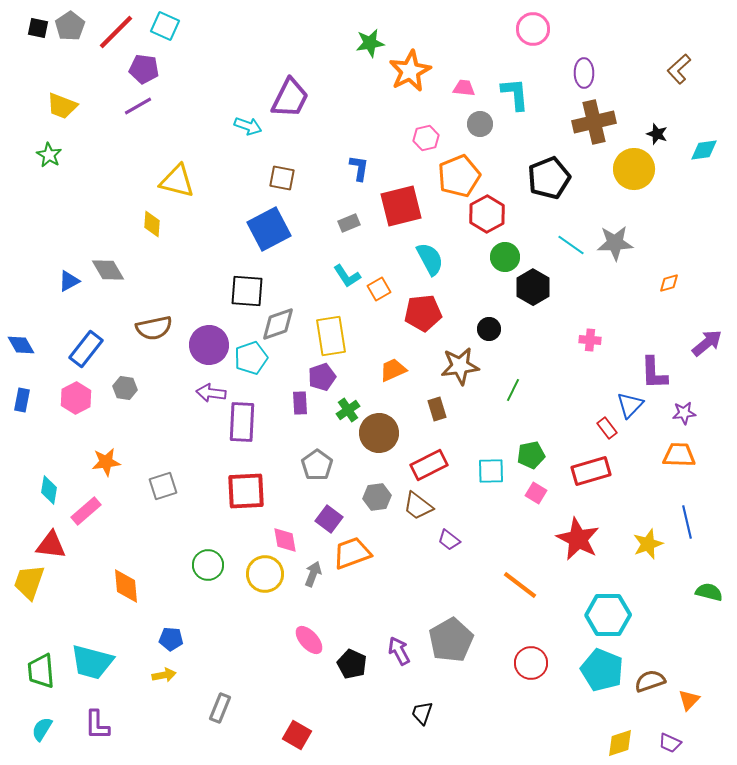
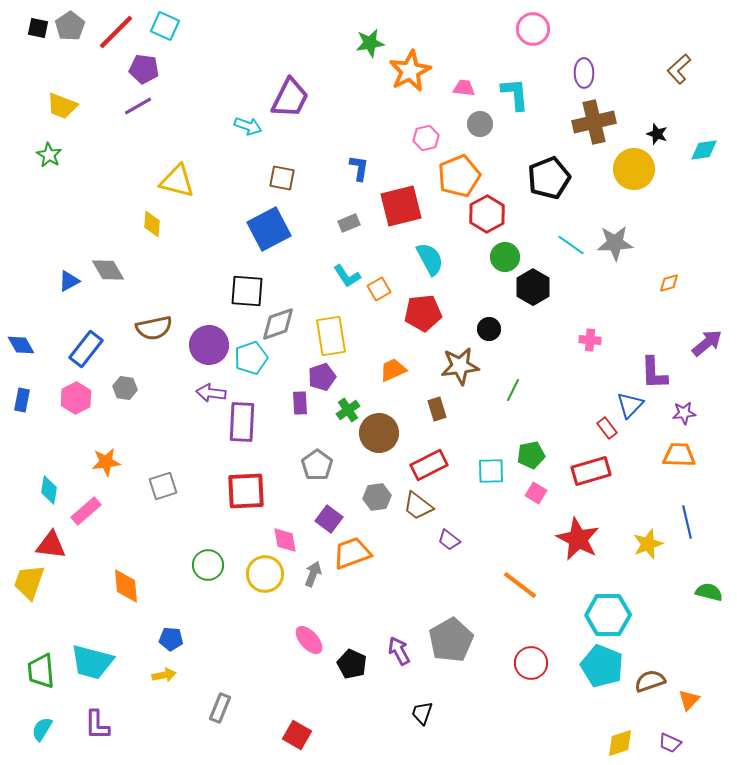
cyan pentagon at (602, 670): moved 4 px up
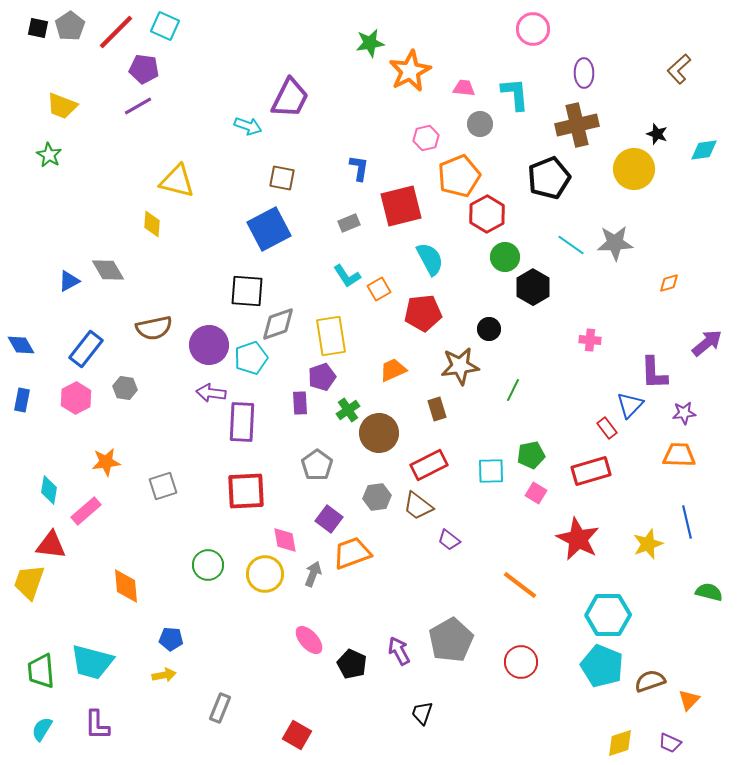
brown cross at (594, 122): moved 17 px left, 3 px down
red circle at (531, 663): moved 10 px left, 1 px up
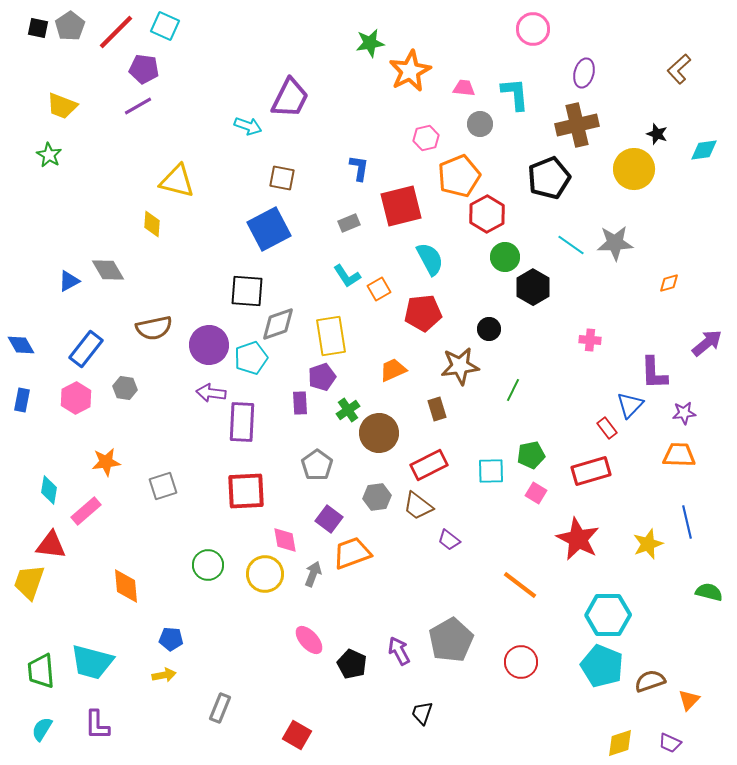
purple ellipse at (584, 73): rotated 16 degrees clockwise
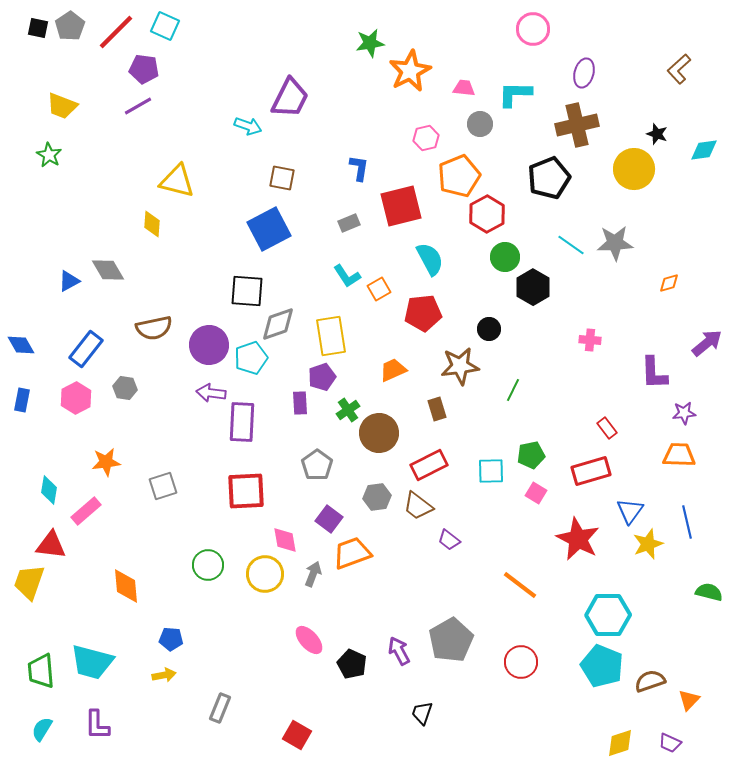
cyan L-shape at (515, 94): rotated 84 degrees counterclockwise
blue triangle at (630, 405): moved 106 px down; rotated 8 degrees counterclockwise
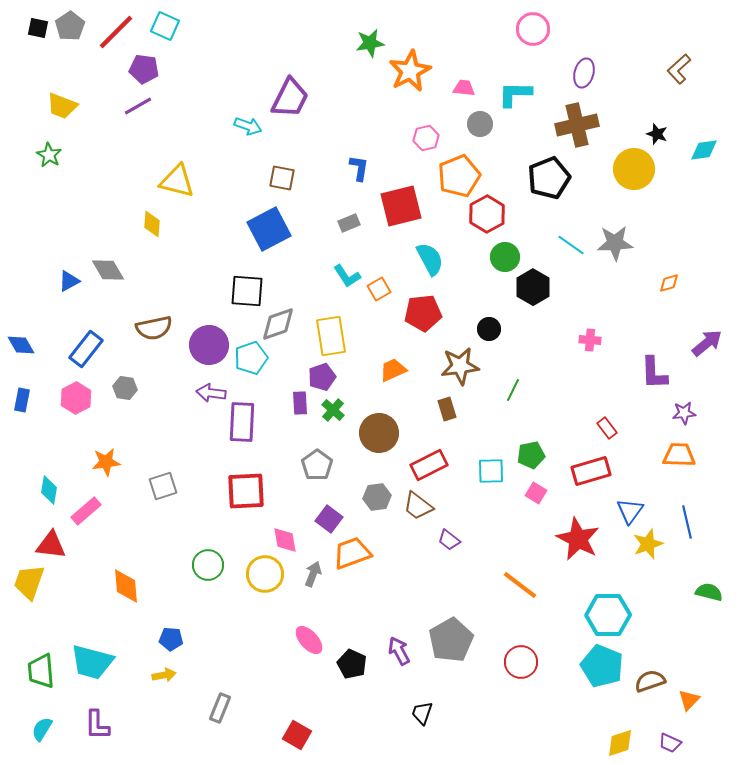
brown rectangle at (437, 409): moved 10 px right
green cross at (348, 410): moved 15 px left; rotated 15 degrees counterclockwise
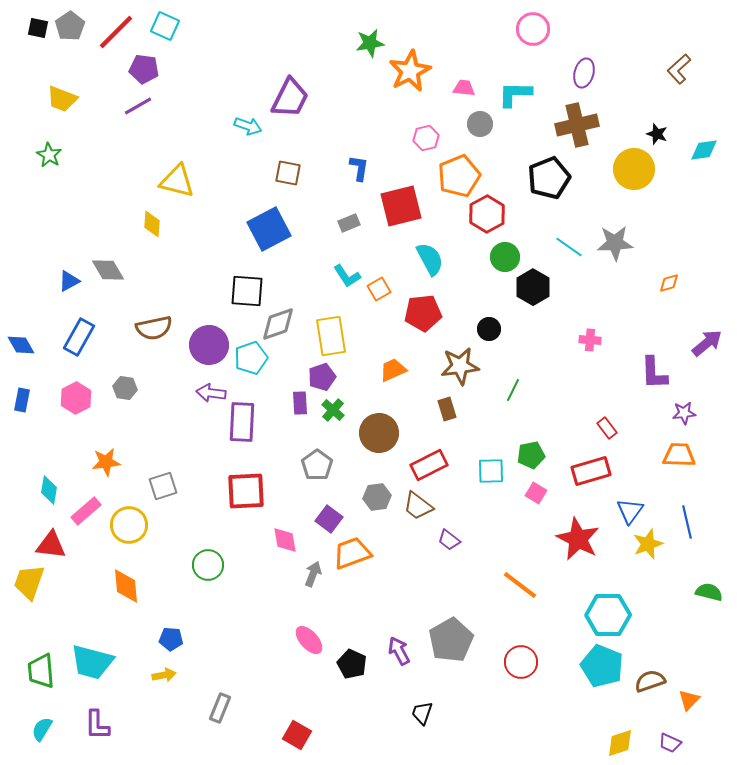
yellow trapezoid at (62, 106): moved 7 px up
brown square at (282, 178): moved 6 px right, 5 px up
cyan line at (571, 245): moved 2 px left, 2 px down
blue rectangle at (86, 349): moved 7 px left, 12 px up; rotated 9 degrees counterclockwise
yellow circle at (265, 574): moved 136 px left, 49 px up
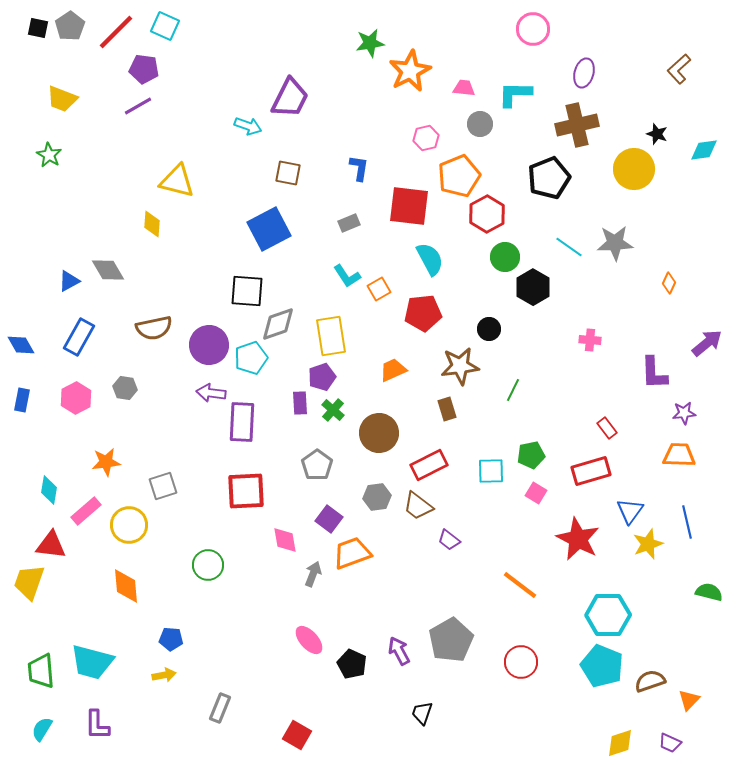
red square at (401, 206): moved 8 px right; rotated 21 degrees clockwise
orange diamond at (669, 283): rotated 50 degrees counterclockwise
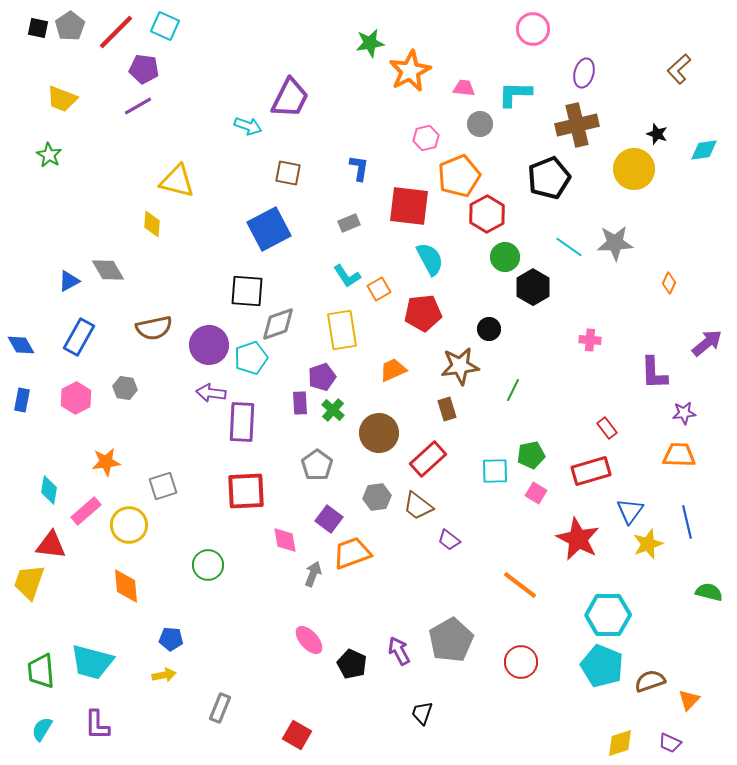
yellow rectangle at (331, 336): moved 11 px right, 6 px up
red rectangle at (429, 465): moved 1 px left, 6 px up; rotated 15 degrees counterclockwise
cyan square at (491, 471): moved 4 px right
